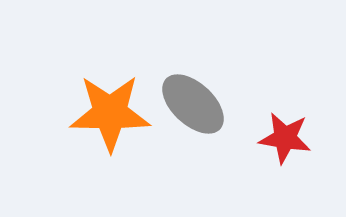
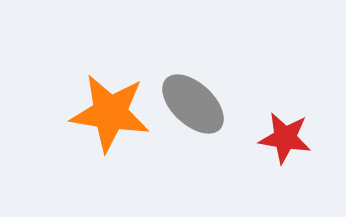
orange star: rotated 8 degrees clockwise
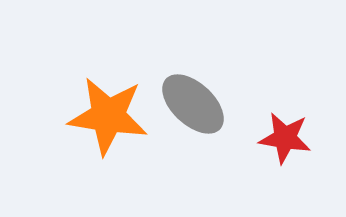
orange star: moved 2 px left, 3 px down
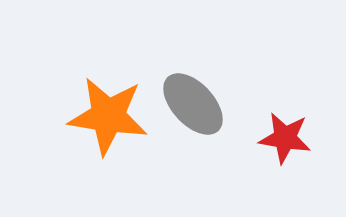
gray ellipse: rotated 4 degrees clockwise
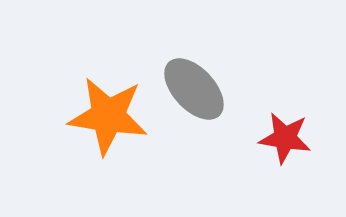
gray ellipse: moved 1 px right, 15 px up
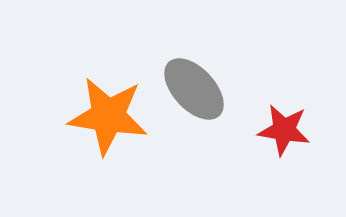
red star: moved 1 px left, 8 px up
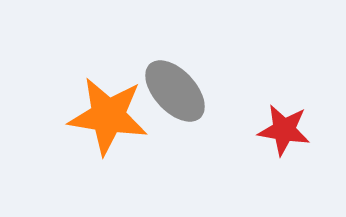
gray ellipse: moved 19 px left, 2 px down
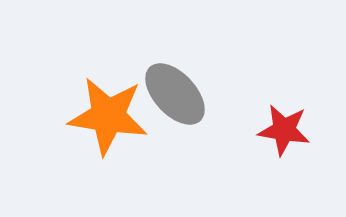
gray ellipse: moved 3 px down
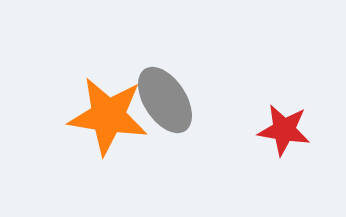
gray ellipse: moved 10 px left, 6 px down; rotated 10 degrees clockwise
